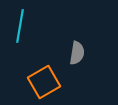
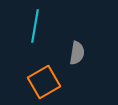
cyan line: moved 15 px right
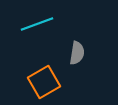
cyan line: moved 2 px right, 2 px up; rotated 60 degrees clockwise
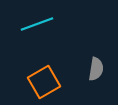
gray semicircle: moved 19 px right, 16 px down
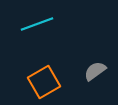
gray semicircle: moved 1 px left, 2 px down; rotated 135 degrees counterclockwise
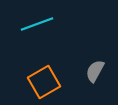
gray semicircle: rotated 25 degrees counterclockwise
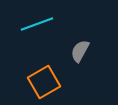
gray semicircle: moved 15 px left, 20 px up
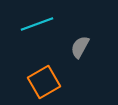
gray semicircle: moved 4 px up
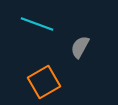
cyan line: rotated 40 degrees clockwise
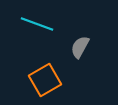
orange square: moved 1 px right, 2 px up
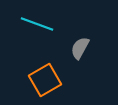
gray semicircle: moved 1 px down
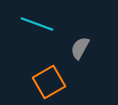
orange square: moved 4 px right, 2 px down
